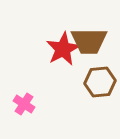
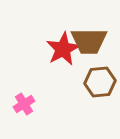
pink cross: rotated 25 degrees clockwise
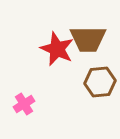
brown trapezoid: moved 1 px left, 2 px up
red star: moved 6 px left; rotated 20 degrees counterclockwise
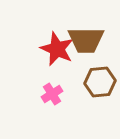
brown trapezoid: moved 2 px left, 1 px down
pink cross: moved 28 px right, 10 px up
